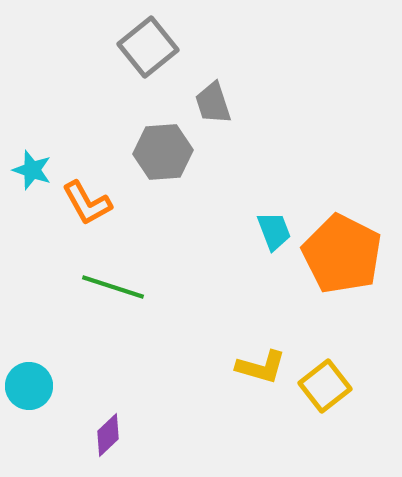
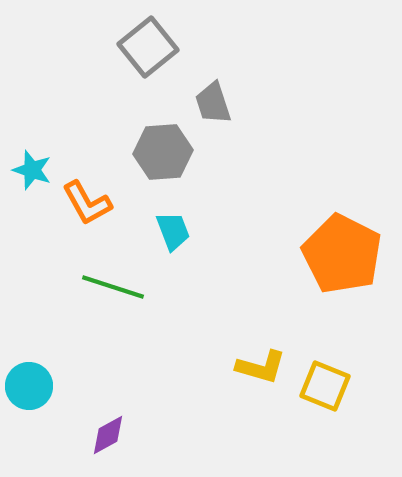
cyan trapezoid: moved 101 px left
yellow square: rotated 30 degrees counterclockwise
purple diamond: rotated 15 degrees clockwise
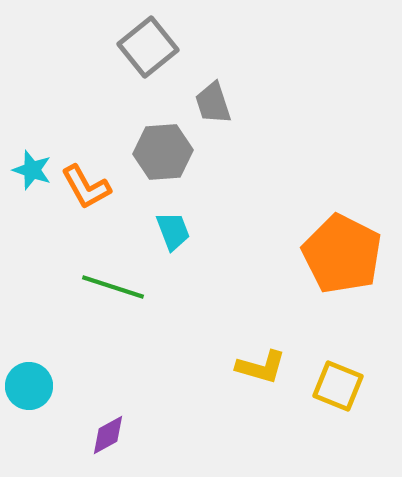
orange L-shape: moved 1 px left, 16 px up
yellow square: moved 13 px right
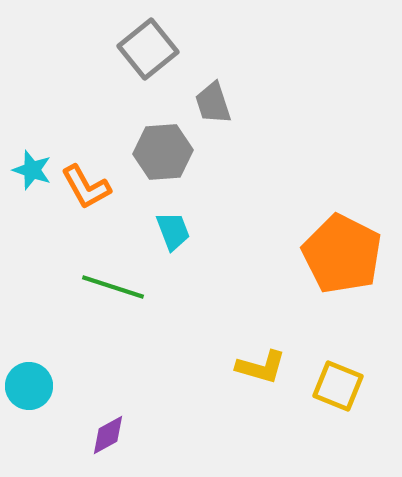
gray square: moved 2 px down
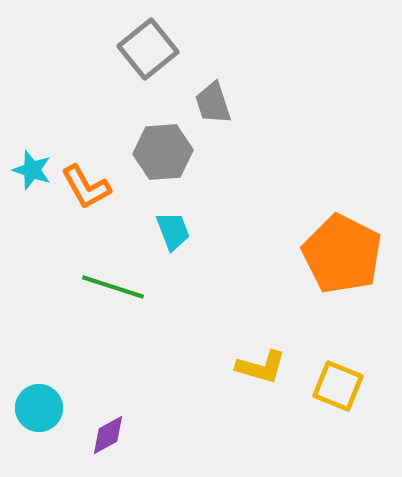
cyan circle: moved 10 px right, 22 px down
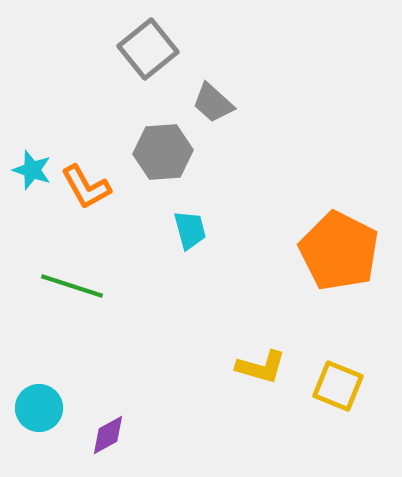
gray trapezoid: rotated 30 degrees counterclockwise
cyan trapezoid: moved 17 px right, 1 px up; rotated 6 degrees clockwise
orange pentagon: moved 3 px left, 3 px up
green line: moved 41 px left, 1 px up
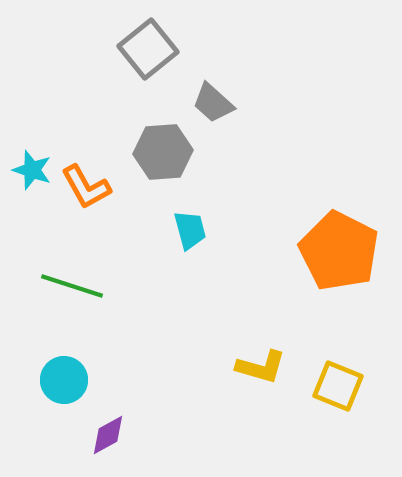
cyan circle: moved 25 px right, 28 px up
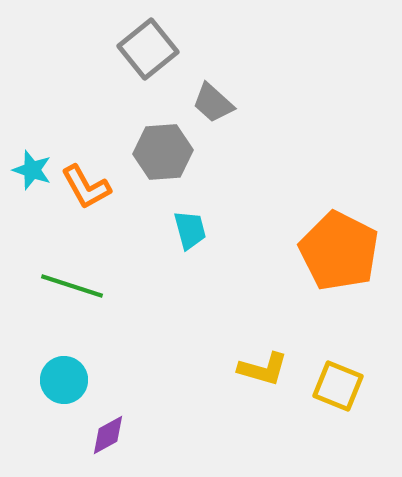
yellow L-shape: moved 2 px right, 2 px down
